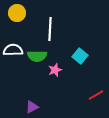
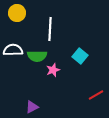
pink star: moved 2 px left
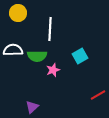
yellow circle: moved 1 px right
cyan square: rotated 21 degrees clockwise
red line: moved 2 px right
purple triangle: rotated 16 degrees counterclockwise
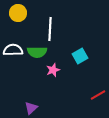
green semicircle: moved 4 px up
purple triangle: moved 1 px left, 1 px down
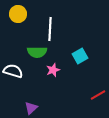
yellow circle: moved 1 px down
white semicircle: moved 21 px down; rotated 18 degrees clockwise
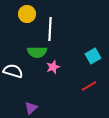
yellow circle: moved 9 px right
cyan square: moved 13 px right
pink star: moved 3 px up
red line: moved 9 px left, 9 px up
